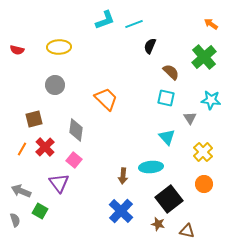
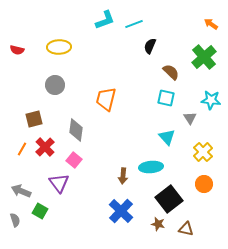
orange trapezoid: rotated 120 degrees counterclockwise
brown triangle: moved 1 px left, 2 px up
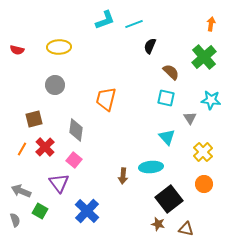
orange arrow: rotated 64 degrees clockwise
blue cross: moved 34 px left
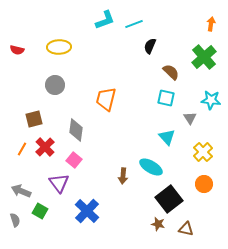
cyan ellipse: rotated 35 degrees clockwise
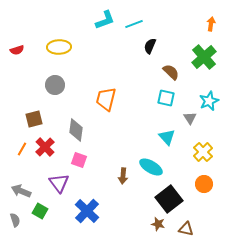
red semicircle: rotated 32 degrees counterclockwise
cyan star: moved 2 px left, 1 px down; rotated 30 degrees counterclockwise
pink square: moved 5 px right; rotated 21 degrees counterclockwise
